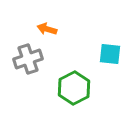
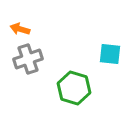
orange arrow: moved 27 px left
green hexagon: rotated 16 degrees counterclockwise
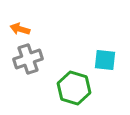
cyan square: moved 5 px left, 6 px down
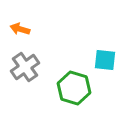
gray cross: moved 3 px left, 8 px down; rotated 16 degrees counterclockwise
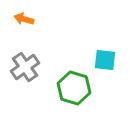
orange arrow: moved 4 px right, 10 px up
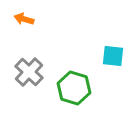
cyan square: moved 8 px right, 4 px up
gray cross: moved 4 px right, 5 px down; rotated 12 degrees counterclockwise
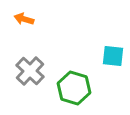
gray cross: moved 1 px right, 1 px up
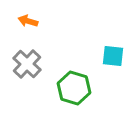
orange arrow: moved 4 px right, 2 px down
gray cross: moved 3 px left, 7 px up
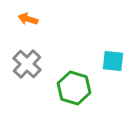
orange arrow: moved 2 px up
cyan square: moved 5 px down
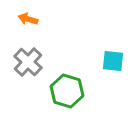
gray cross: moved 1 px right, 2 px up
green hexagon: moved 7 px left, 3 px down
